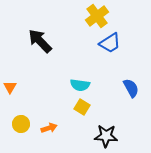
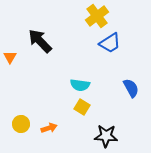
orange triangle: moved 30 px up
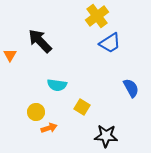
orange triangle: moved 2 px up
cyan semicircle: moved 23 px left
yellow circle: moved 15 px right, 12 px up
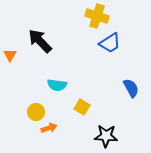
yellow cross: rotated 35 degrees counterclockwise
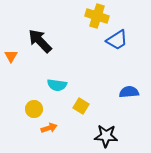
blue trapezoid: moved 7 px right, 3 px up
orange triangle: moved 1 px right, 1 px down
blue semicircle: moved 2 px left, 4 px down; rotated 66 degrees counterclockwise
yellow square: moved 1 px left, 1 px up
yellow circle: moved 2 px left, 3 px up
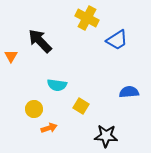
yellow cross: moved 10 px left, 2 px down; rotated 10 degrees clockwise
